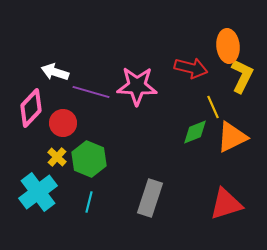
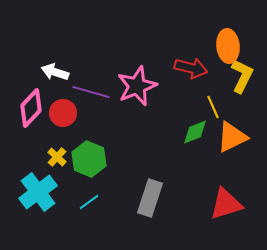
pink star: rotated 24 degrees counterclockwise
red circle: moved 10 px up
cyan line: rotated 40 degrees clockwise
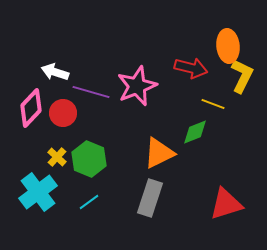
yellow line: moved 3 px up; rotated 45 degrees counterclockwise
orange triangle: moved 73 px left, 16 px down
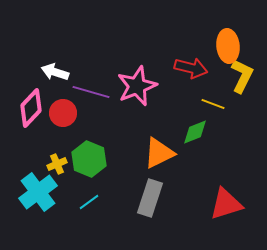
yellow cross: moved 7 px down; rotated 24 degrees clockwise
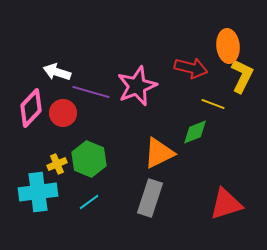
white arrow: moved 2 px right
cyan cross: rotated 30 degrees clockwise
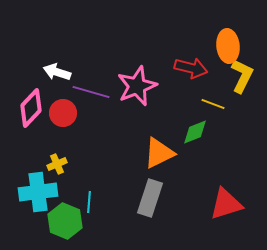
green hexagon: moved 24 px left, 62 px down
cyan line: rotated 50 degrees counterclockwise
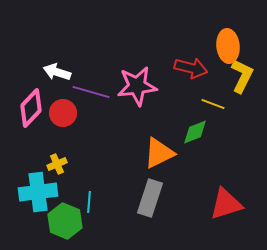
pink star: rotated 15 degrees clockwise
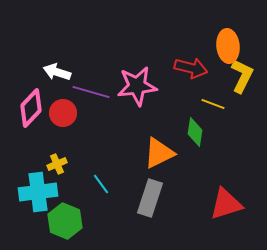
green diamond: rotated 60 degrees counterclockwise
cyan line: moved 12 px right, 18 px up; rotated 40 degrees counterclockwise
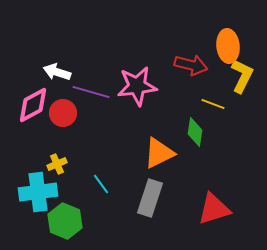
red arrow: moved 3 px up
pink diamond: moved 2 px right, 3 px up; rotated 18 degrees clockwise
red triangle: moved 12 px left, 5 px down
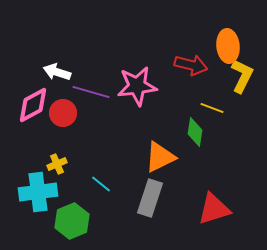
yellow line: moved 1 px left, 4 px down
orange triangle: moved 1 px right, 4 px down
cyan line: rotated 15 degrees counterclockwise
green hexagon: moved 7 px right; rotated 16 degrees clockwise
